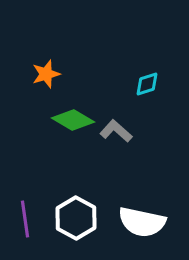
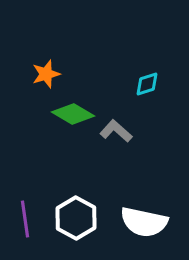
green diamond: moved 6 px up
white semicircle: moved 2 px right
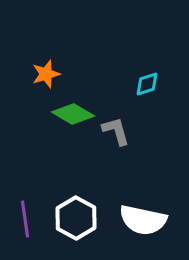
gray L-shape: rotated 32 degrees clockwise
white semicircle: moved 1 px left, 2 px up
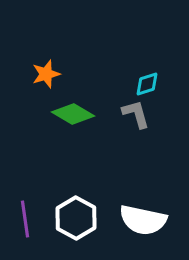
gray L-shape: moved 20 px right, 17 px up
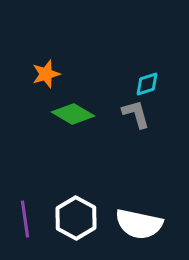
white semicircle: moved 4 px left, 4 px down
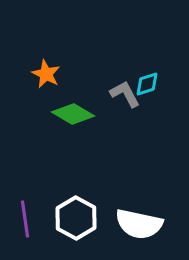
orange star: rotated 28 degrees counterclockwise
gray L-shape: moved 11 px left, 20 px up; rotated 12 degrees counterclockwise
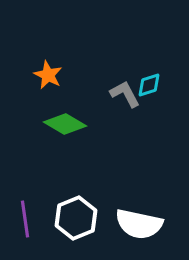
orange star: moved 2 px right, 1 px down
cyan diamond: moved 2 px right, 1 px down
green diamond: moved 8 px left, 10 px down
white hexagon: rotated 9 degrees clockwise
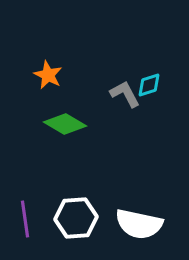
white hexagon: rotated 18 degrees clockwise
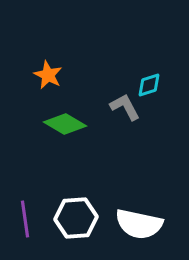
gray L-shape: moved 13 px down
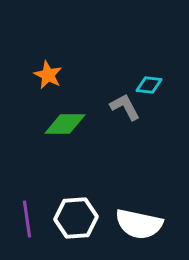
cyan diamond: rotated 24 degrees clockwise
green diamond: rotated 30 degrees counterclockwise
purple line: moved 2 px right
